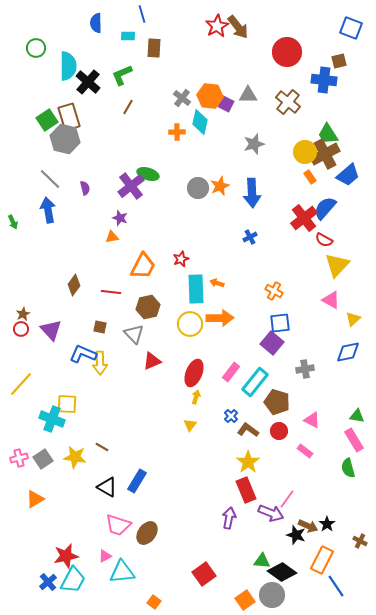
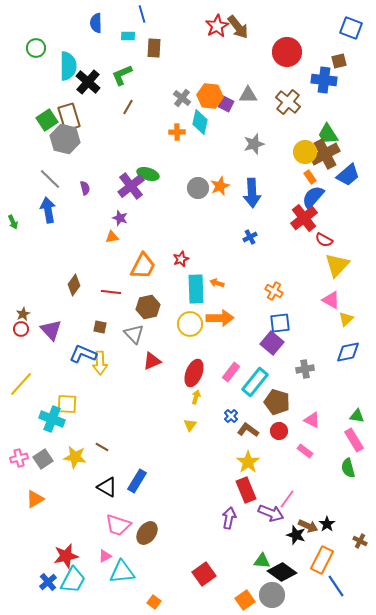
blue semicircle at (325, 208): moved 12 px left, 11 px up
yellow triangle at (353, 319): moved 7 px left
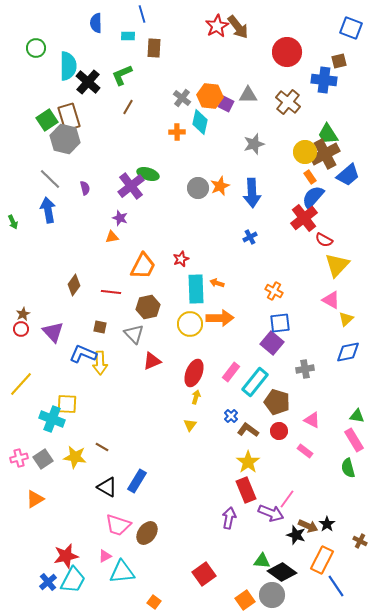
purple triangle at (51, 330): moved 2 px right, 2 px down
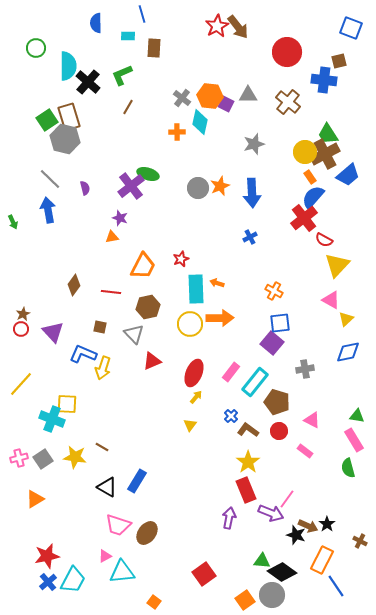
yellow arrow at (100, 363): moved 3 px right, 5 px down; rotated 20 degrees clockwise
yellow arrow at (196, 397): rotated 24 degrees clockwise
red star at (66, 556): moved 19 px left
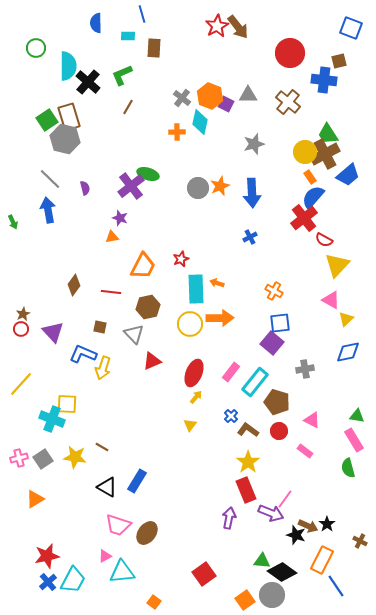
red circle at (287, 52): moved 3 px right, 1 px down
orange hexagon at (210, 96): rotated 15 degrees clockwise
pink line at (287, 499): moved 2 px left
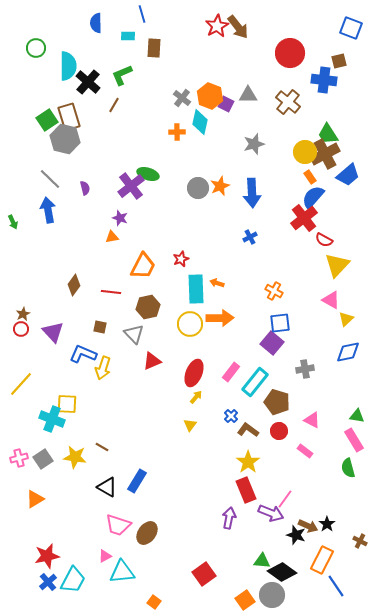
brown line at (128, 107): moved 14 px left, 2 px up
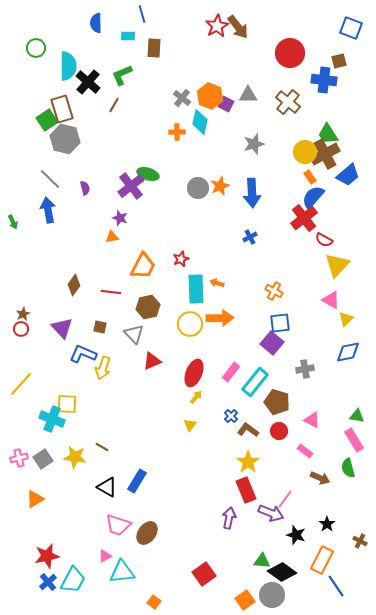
brown rectangle at (69, 117): moved 7 px left, 8 px up
purple triangle at (53, 332): moved 9 px right, 4 px up
brown arrow at (308, 526): moved 12 px right, 48 px up
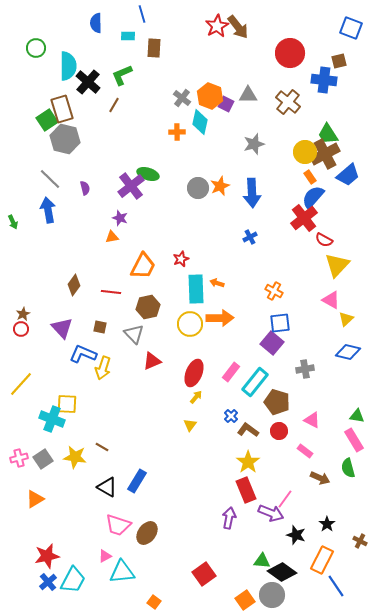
blue diamond at (348, 352): rotated 25 degrees clockwise
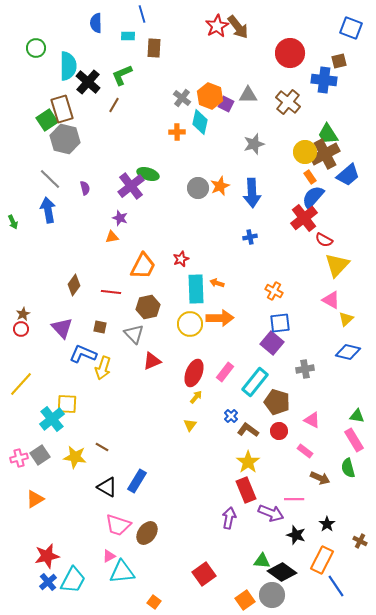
blue cross at (250, 237): rotated 16 degrees clockwise
pink rectangle at (231, 372): moved 6 px left
cyan cross at (52, 419): rotated 30 degrees clockwise
gray square at (43, 459): moved 3 px left, 4 px up
pink line at (285, 499): moved 9 px right; rotated 54 degrees clockwise
pink triangle at (105, 556): moved 4 px right
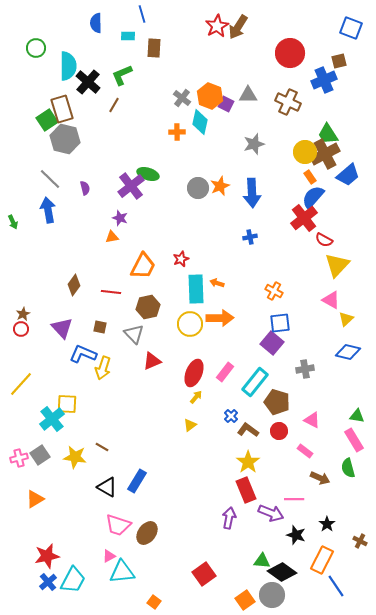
brown arrow at (238, 27): rotated 70 degrees clockwise
blue cross at (324, 80): rotated 30 degrees counterclockwise
brown cross at (288, 102): rotated 15 degrees counterclockwise
yellow triangle at (190, 425): rotated 16 degrees clockwise
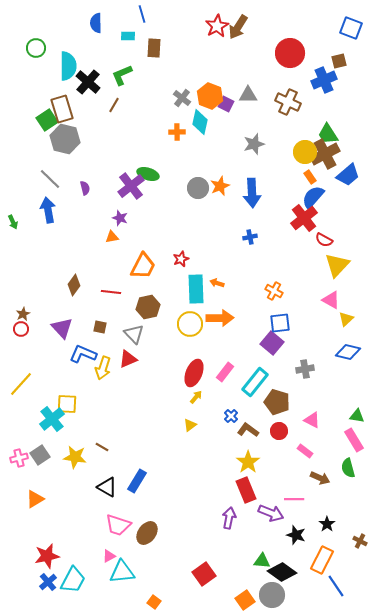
red triangle at (152, 361): moved 24 px left, 2 px up
